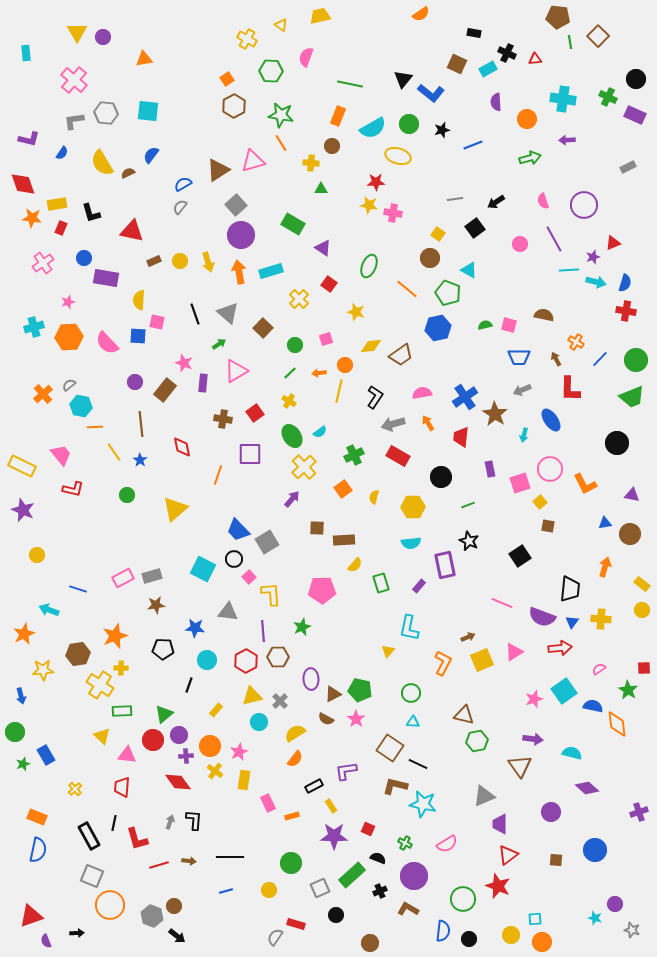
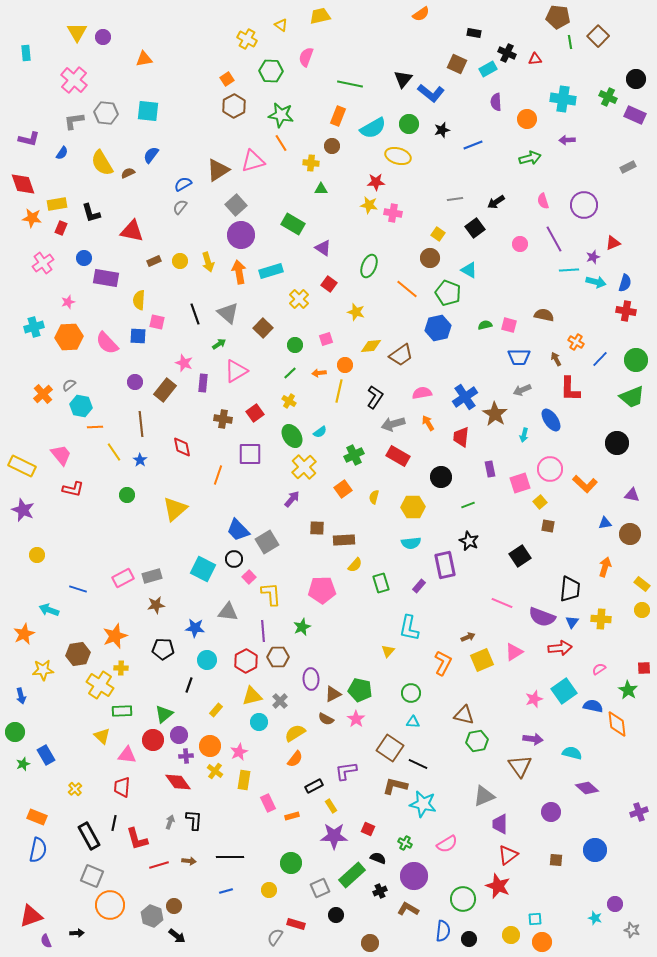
orange L-shape at (585, 484): rotated 20 degrees counterclockwise
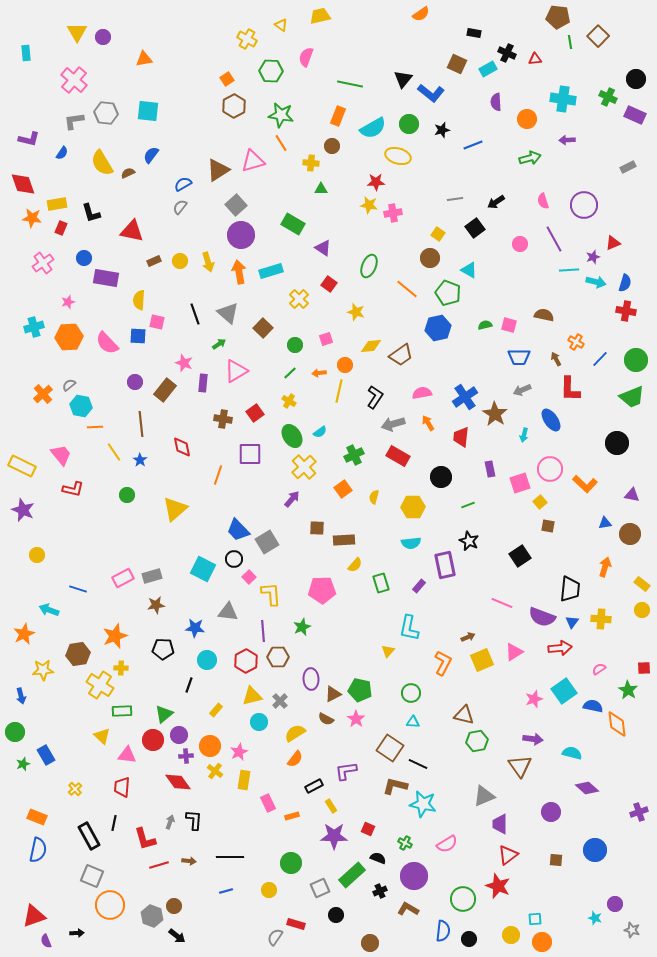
pink cross at (393, 213): rotated 18 degrees counterclockwise
red L-shape at (137, 839): moved 8 px right
red triangle at (31, 916): moved 3 px right
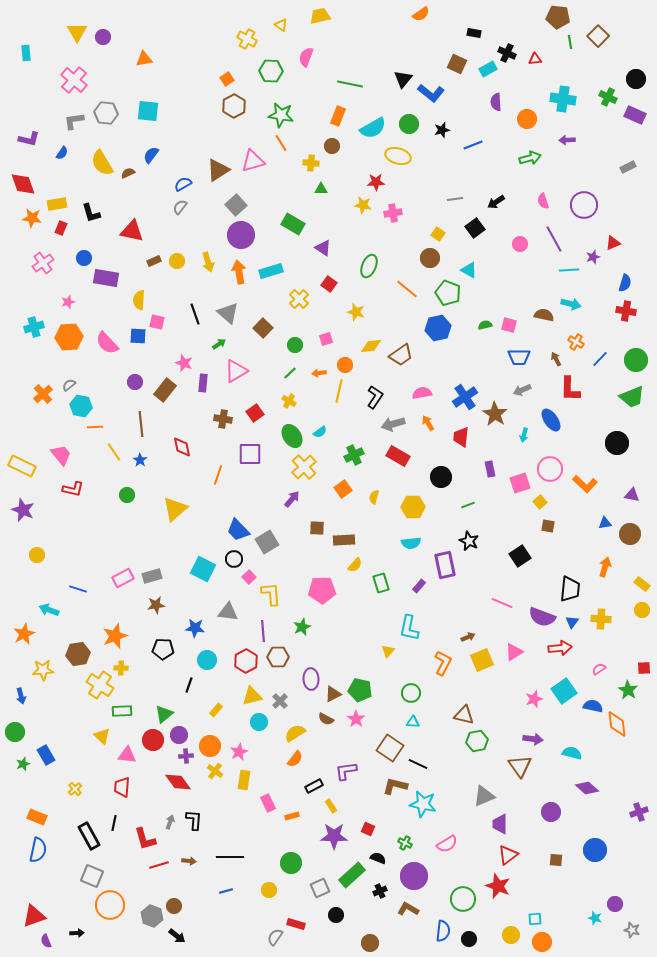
yellow star at (369, 205): moved 6 px left
yellow circle at (180, 261): moved 3 px left
cyan arrow at (596, 282): moved 25 px left, 22 px down
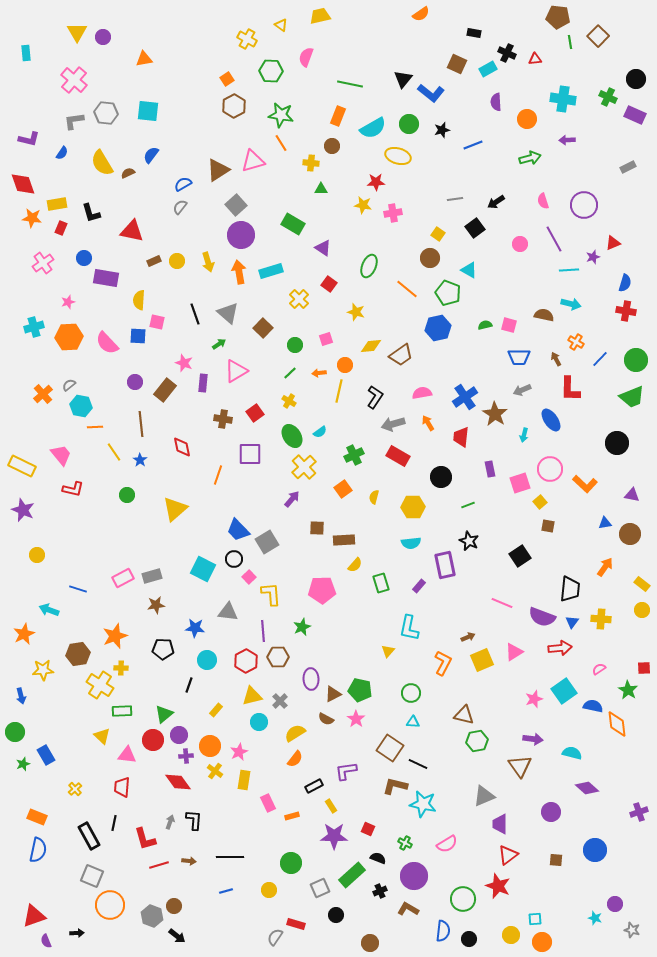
orange arrow at (605, 567): rotated 18 degrees clockwise
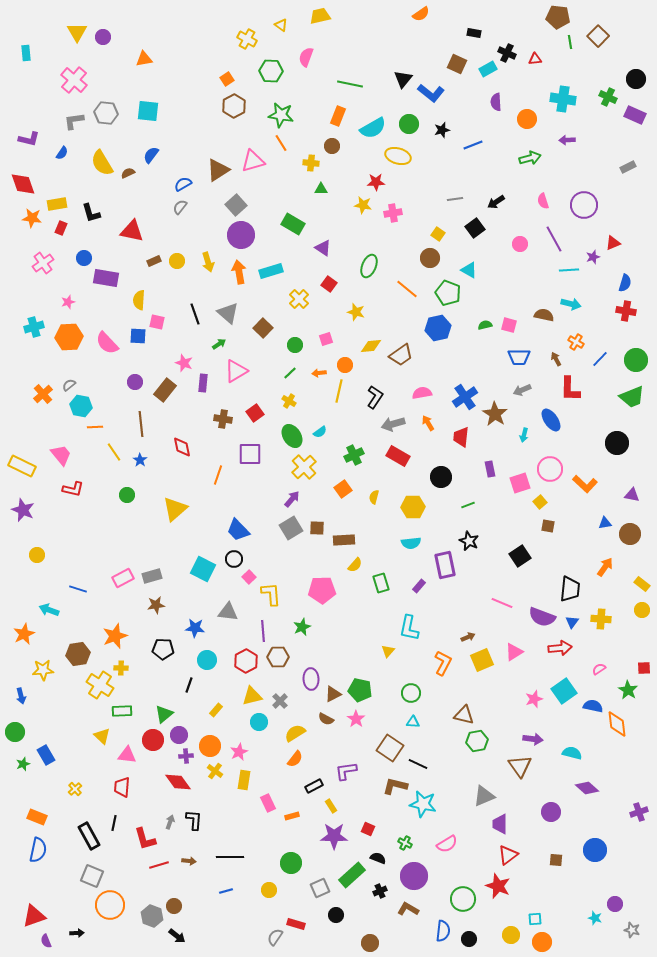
gray square at (267, 542): moved 24 px right, 14 px up
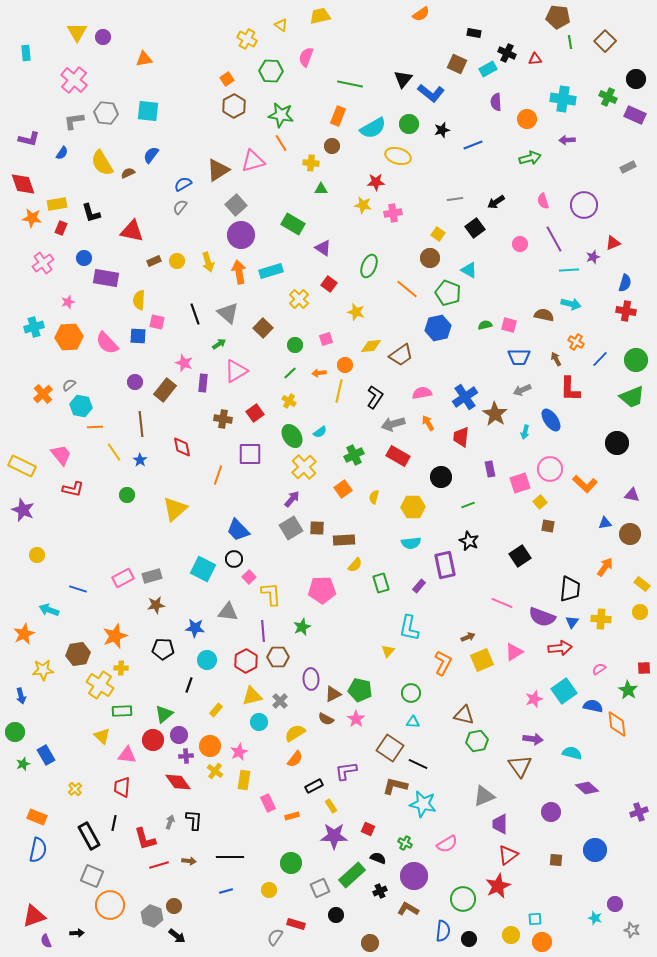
brown square at (598, 36): moved 7 px right, 5 px down
cyan arrow at (524, 435): moved 1 px right, 3 px up
yellow circle at (642, 610): moved 2 px left, 2 px down
red star at (498, 886): rotated 25 degrees clockwise
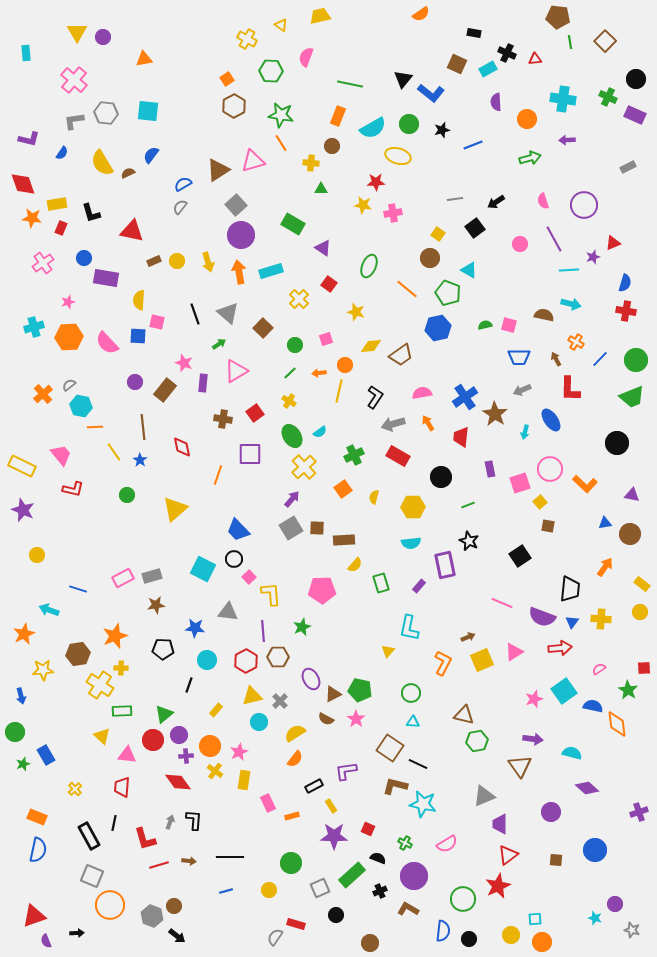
brown line at (141, 424): moved 2 px right, 3 px down
purple ellipse at (311, 679): rotated 25 degrees counterclockwise
